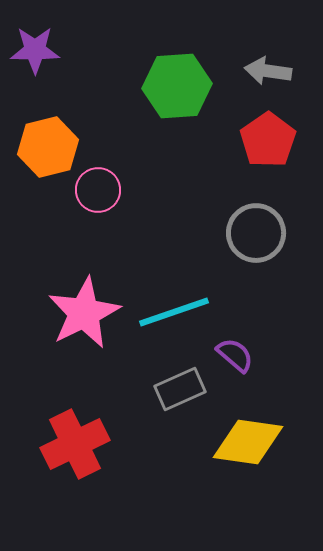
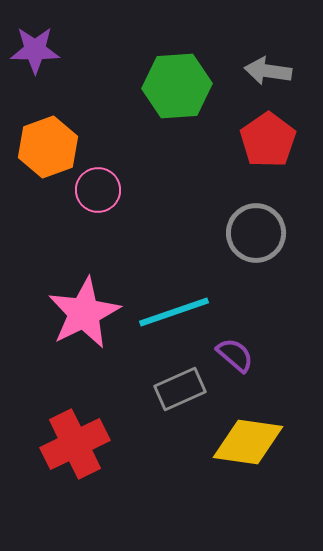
orange hexagon: rotated 6 degrees counterclockwise
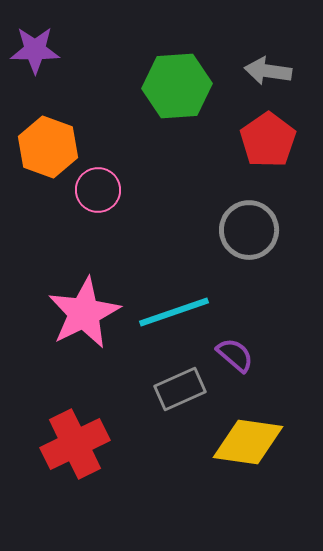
orange hexagon: rotated 20 degrees counterclockwise
gray circle: moved 7 px left, 3 px up
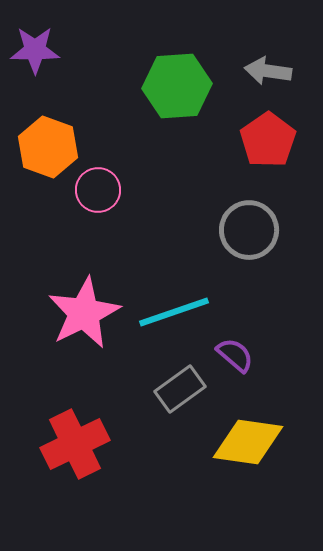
gray rectangle: rotated 12 degrees counterclockwise
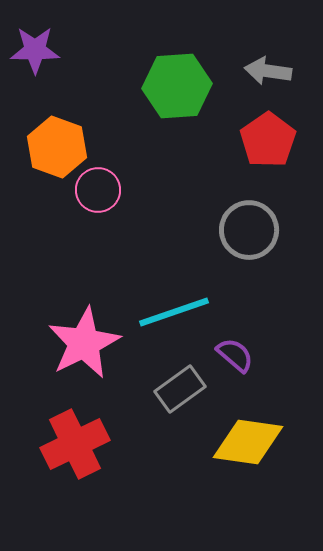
orange hexagon: moved 9 px right
pink star: moved 30 px down
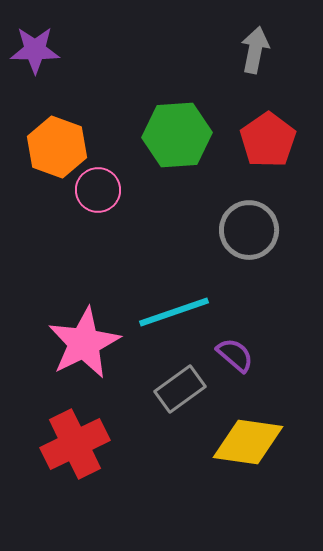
gray arrow: moved 13 px left, 21 px up; rotated 93 degrees clockwise
green hexagon: moved 49 px down
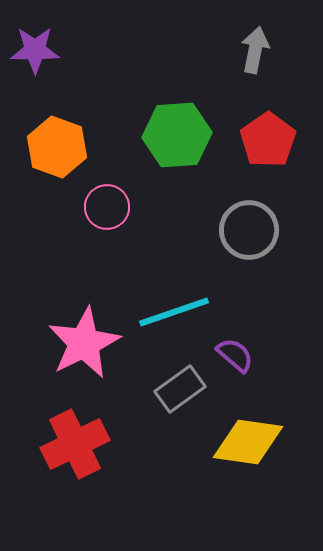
pink circle: moved 9 px right, 17 px down
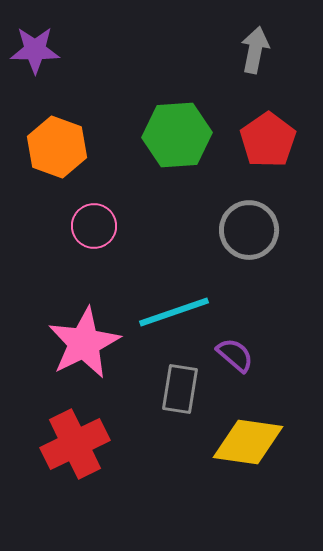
pink circle: moved 13 px left, 19 px down
gray rectangle: rotated 45 degrees counterclockwise
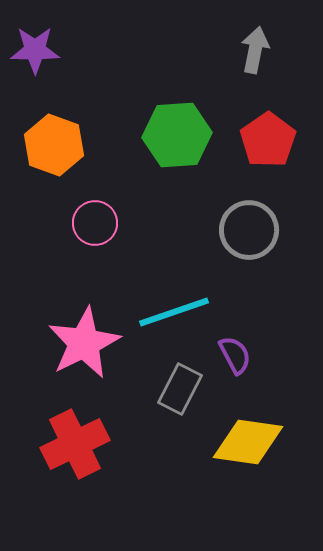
orange hexagon: moved 3 px left, 2 px up
pink circle: moved 1 px right, 3 px up
purple semicircle: rotated 21 degrees clockwise
gray rectangle: rotated 18 degrees clockwise
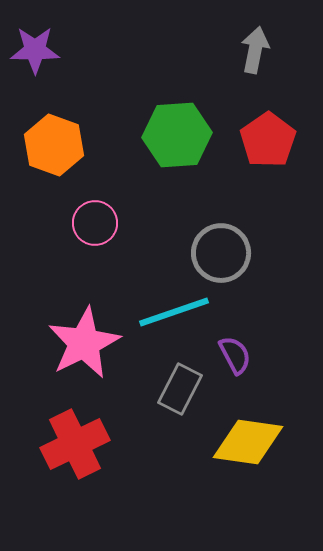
gray circle: moved 28 px left, 23 px down
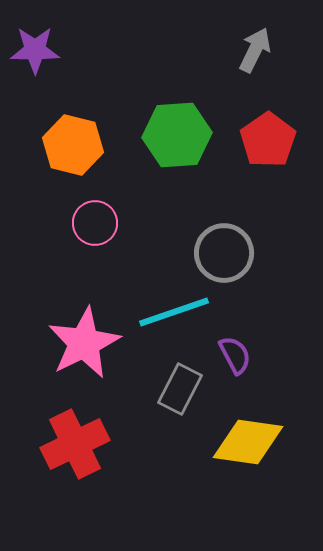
gray arrow: rotated 15 degrees clockwise
orange hexagon: moved 19 px right; rotated 6 degrees counterclockwise
gray circle: moved 3 px right
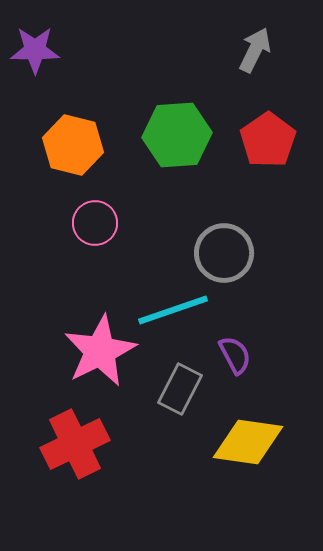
cyan line: moved 1 px left, 2 px up
pink star: moved 16 px right, 8 px down
